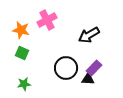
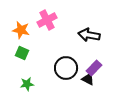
black arrow: rotated 40 degrees clockwise
black triangle: rotated 24 degrees clockwise
green star: moved 3 px right
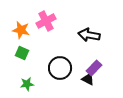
pink cross: moved 1 px left, 1 px down
black circle: moved 6 px left
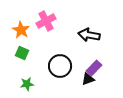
orange star: rotated 18 degrees clockwise
black circle: moved 2 px up
black triangle: rotated 48 degrees counterclockwise
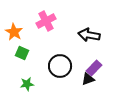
orange star: moved 7 px left, 2 px down
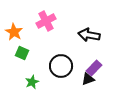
black circle: moved 1 px right
green star: moved 5 px right, 2 px up; rotated 16 degrees counterclockwise
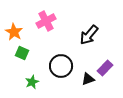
black arrow: rotated 60 degrees counterclockwise
purple rectangle: moved 11 px right
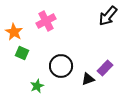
black arrow: moved 19 px right, 19 px up
green star: moved 5 px right, 4 px down
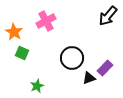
black circle: moved 11 px right, 8 px up
black triangle: moved 1 px right, 1 px up
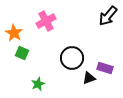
orange star: moved 1 px down
purple rectangle: rotated 63 degrees clockwise
green star: moved 1 px right, 2 px up
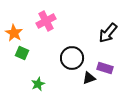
black arrow: moved 17 px down
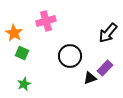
pink cross: rotated 12 degrees clockwise
black circle: moved 2 px left, 2 px up
purple rectangle: rotated 63 degrees counterclockwise
black triangle: moved 1 px right
green star: moved 14 px left
